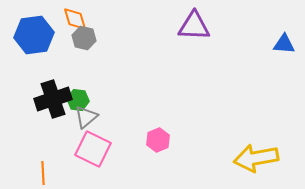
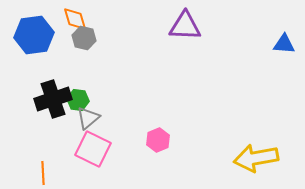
purple triangle: moved 9 px left
gray triangle: moved 2 px right, 1 px down
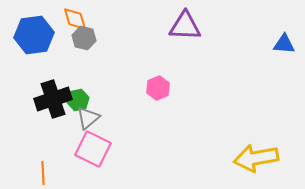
green hexagon: rotated 20 degrees counterclockwise
pink hexagon: moved 52 px up
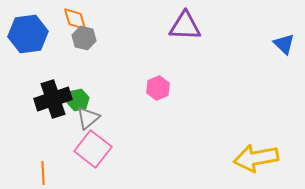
blue hexagon: moved 6 px left, 1 px up
blue triangle: rotated 40 degrees clockwise
pink square: rotated 12 degrees clockwise
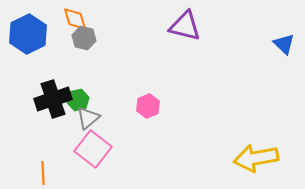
purple triangle: rotated 12 degrees clockwise
blue hexagon: rotated 18 degrees counterclockwise
pink hexagon: moved 10 px left, 18 px down
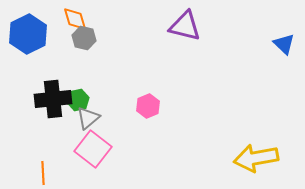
black cross: rotated 12 degrees clockwise
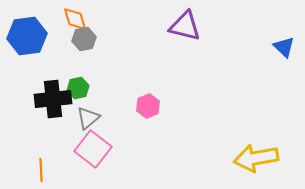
blue hexagon: moved 1 px left, 2 px down; rotated 18 degrees clockwise
gray hexagon: moved 1 px down; rotated 25 degrees counterclockwise
blue triangle: moved 3 px down
green hexagon: moved 12 px up
orange line: moved 2 px left, 3 px up
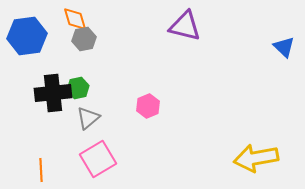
black cross: moved 6 px up
pink square: moved 5 px right, 10 px down; rotated 21 degrees clockwise
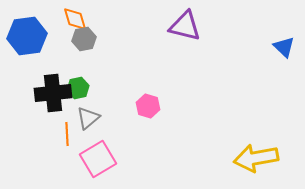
pink hexagon: rotated 20 degrees counterclockwise
orange line: moved 26 px right, 36 px up
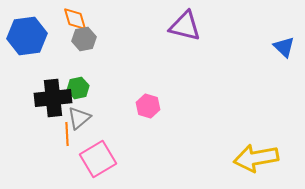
black cross: moved 5 px down
gray triangle: moved 9 px left
